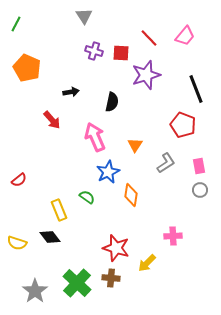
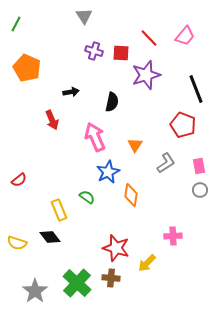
red arrow: rotated 18 degrees clockwise
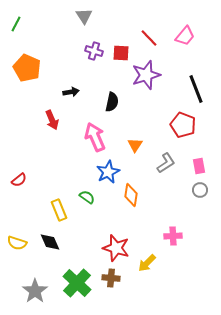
black diamond: moved 5 px down; rotated 15 degrees clockwise
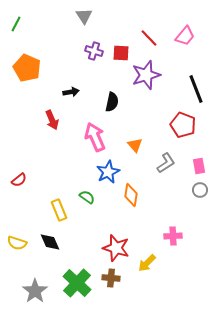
orange triangle: rotated 14 degrees counterclockwise
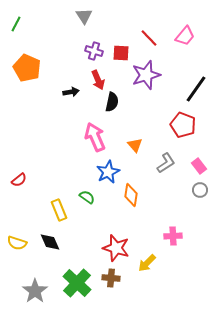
black line: rotated 56 degrees clockwise
red arrow: moved 46 px right, 40 px up
pink rectangle: rotated 28 degrees counterclockwise
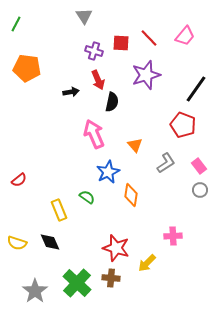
red square: moved 10 px up
orange pentagon: rotated 16 degrees counterclockwise
pink arrow: moved 1 px left, 3 px up
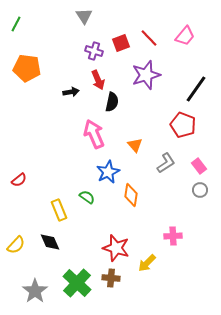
red square: rotated 24 degrees counterclockwise
yellow semicircle: moved 1 px left, 2 px down; rotated 66 degrees counterclockwise
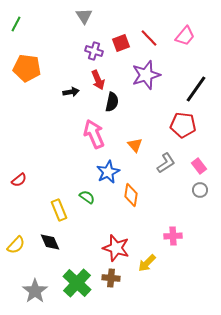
red pentagon: rotated 15 degrees counterclockwise
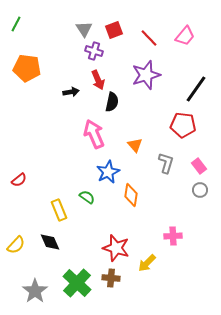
gray triangle: moved 13 px down
red square: moved 7 px left, 13 px up
gray L-shape: rotated 40 degrees counterclockwise
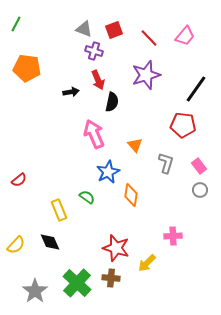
gray triangle: rotated 36 degrees counterclockwise
